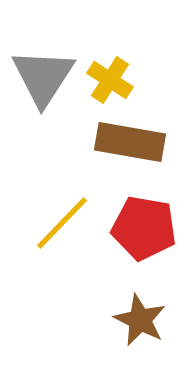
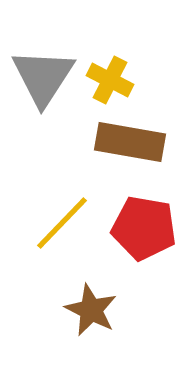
yellow cross: rotated 6 degrees counterclockwise
brown star: moved 49 px left, 10 px up
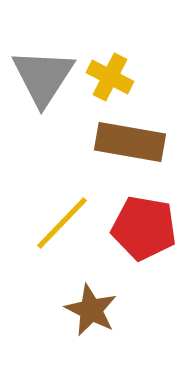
yellow cross: moved 3 px up
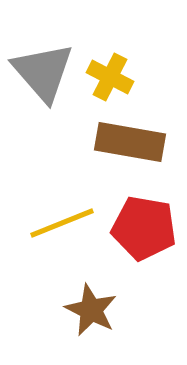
gray triangle: moved 5 px up; rotated 14 degrees counterclockwise
yellow line: rotated 24 degrees clockwise
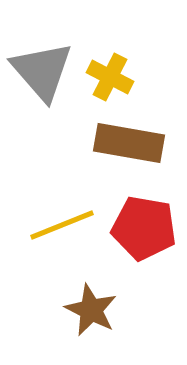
gray triangle: moved 1 px left, 1 px up
brown rectangle: moved 1 px left, 1 px down
yellow line: moved 2 px down
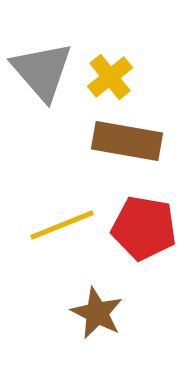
yellow cross: rotated 24 degrees clockwise
brown rectangle: moved 2 px left, 2 px up
brown star: moved 6 px right, 3 px down
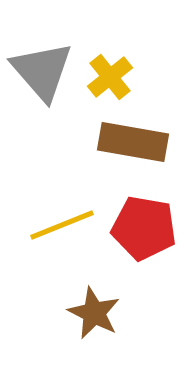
brown rectangle: moved 6 px right, 1 px down
brown star: moved 3 px left
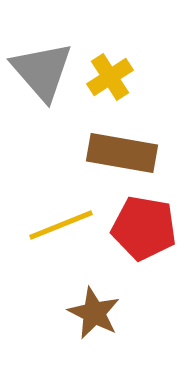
yellow cross: rotated 6 degrees clockwise
brown rectangle: moved 11 px left, 11 px down
yellow line: moved 1 px left
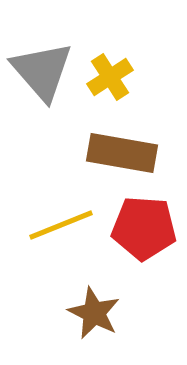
red pentagon: rotated 6 degrees counterclockwise
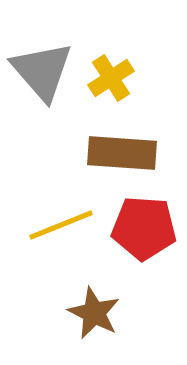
yellow cross: moved 1 px right, 1 px down
brown rectangle: rotated 6 degrees counterclockwise
